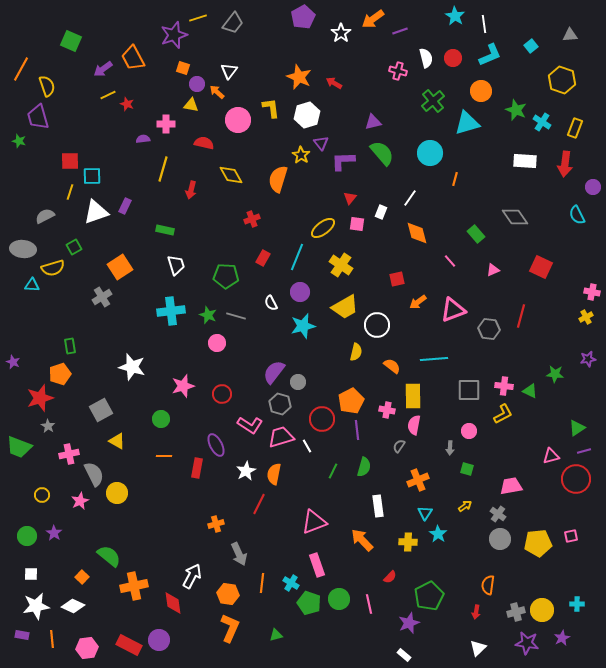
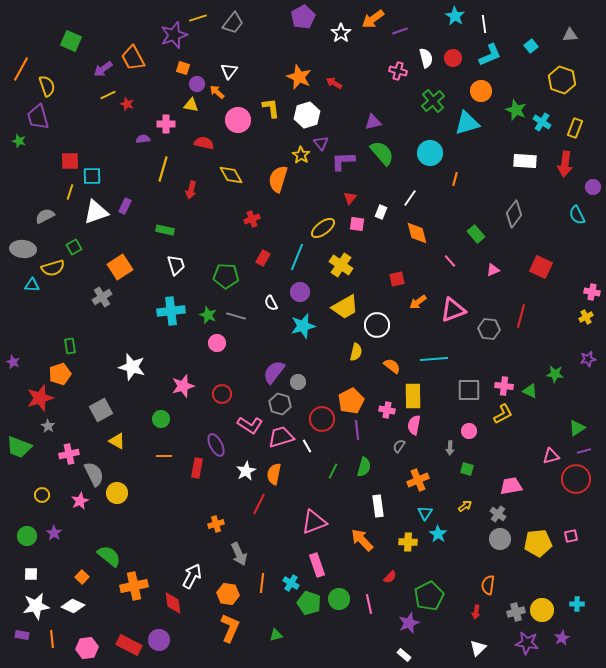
gray diamond at (515, 217): moved 1 px left, 3 px up; rotated 72 degrees clockwise
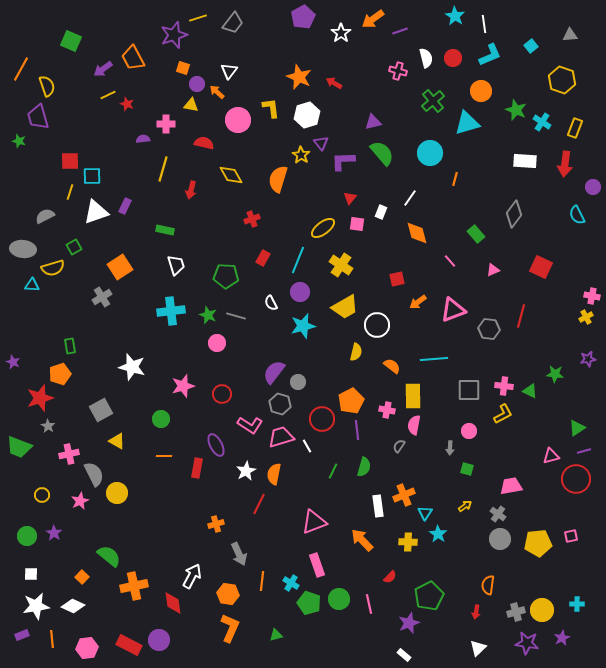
cyan line at (297, 257): moved 1 px right, 3 px down
pink cross at (592, 292): moved 4 px down
orange cross at (418, 480): moved 14 px left, 15 px down
orange line at (262, 583): moved 2 px up
purple rectangle at (22, 635): rotated 32 degrees counterclockwise
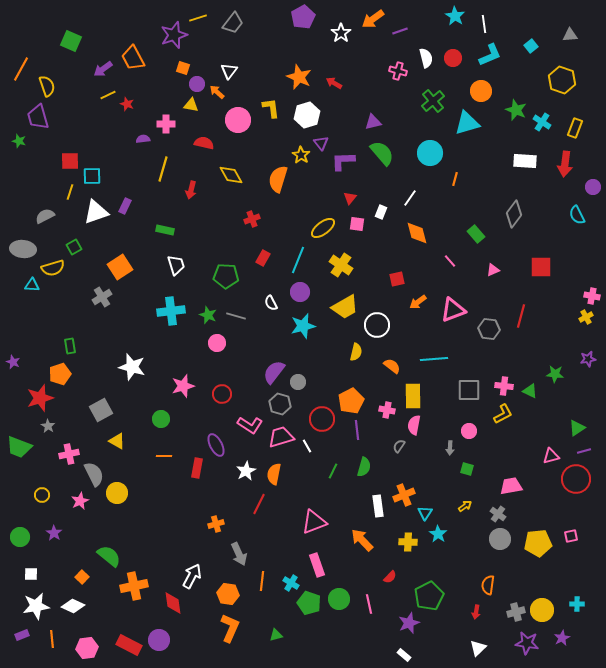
red square at (541, 267): rotated 25 degrees counterclockwise
green circle at (27, 536): moved 7 px left, 1 px down
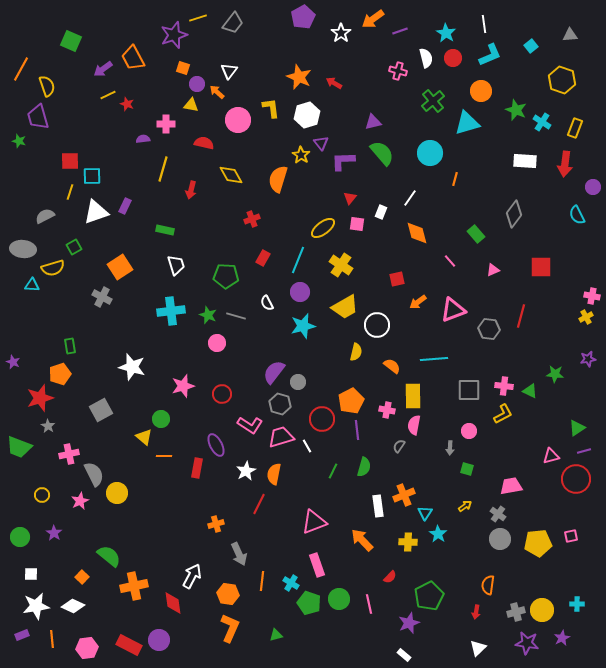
cyan star at (455, 16): moved 9 px left, 17 px down
gray cross at (102, 297): rotated 30 degrees counterclockwise
white semicircle at (271, 303): moved 4 px left
yellow triangle at (117, 441): moved 27 px right, 4 px up; rotated 12 degrees clockwise
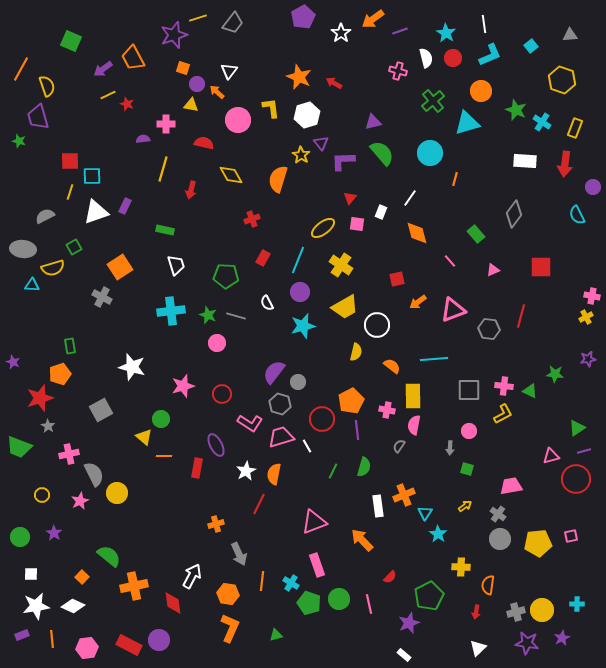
pink L-shape at (250, 425): moved 2 px up
yellow cross at (408, 542): moved 53 px right, 25 px down
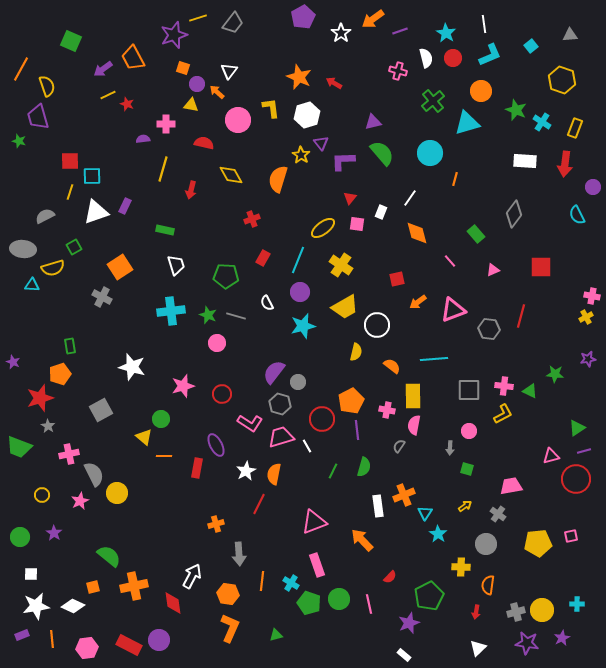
gray circle at (500, 539): moved 14 px left, 5 px down
gray arrow at (239, 554): rotated 20 degrees clockwise
orange square at (82, 577): moved 11 px right, 10 px down; rotated 32 degrees clockwise
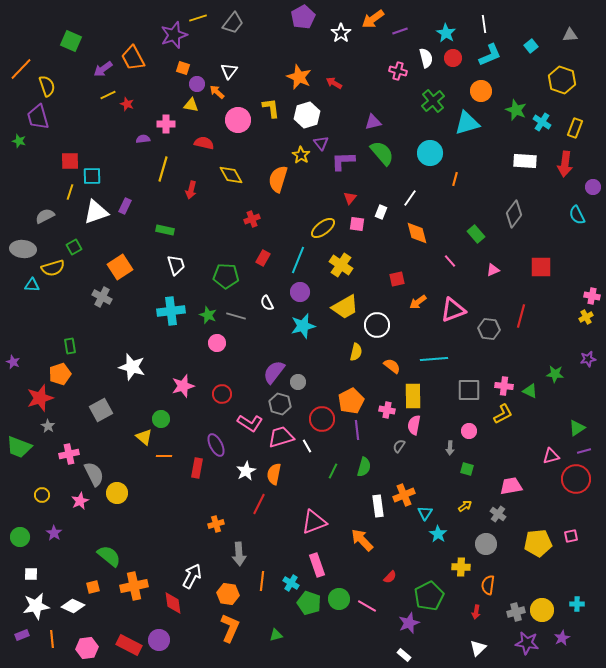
orange line at (21, 69): rotated 15 degrees clockwise
pink line at (369, 604): moved 2 px left, 2 px down; rotated 48 degrees counterclockwise
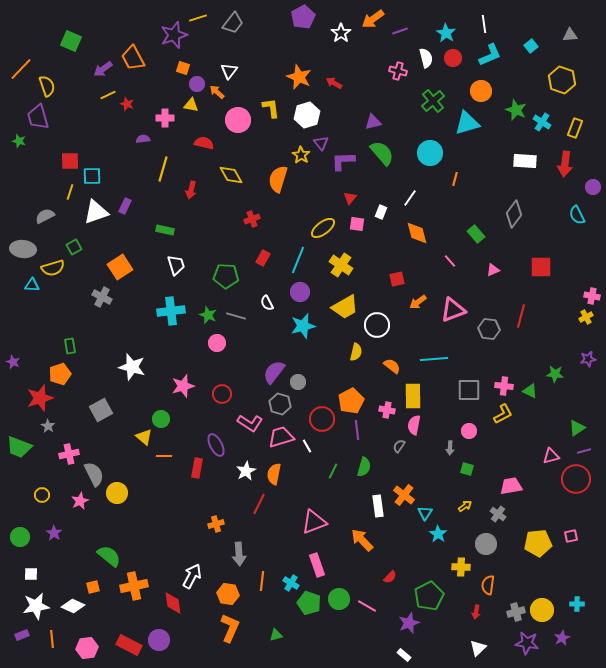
pink cross at (166, 124): moved 1 px left, 6 px up
orange cross at (404, 495): rotated 30 degrees counterclockwise
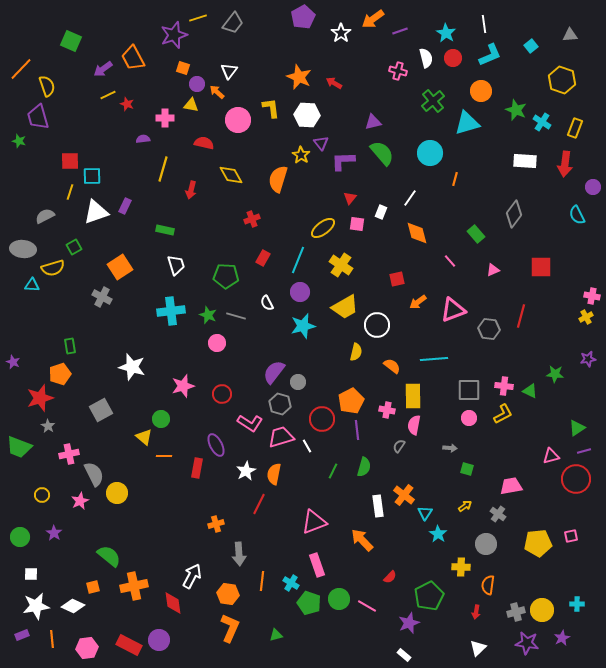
white hexagon at (307, 115): rotated 20 degrees clockwise
pink circle at (469, 431): moved 13 px up
gray arrow at (450, 448): rotated 88 degrees counterclockwise
